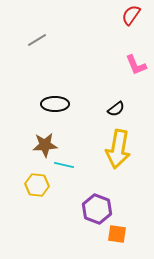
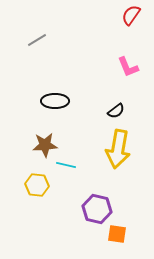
pink L-shape: moved 8 px left, 2 px down
black ellipse: moved 3 px up
black semicircle: moved 2 px down
cyan line: moved 2 px right
purple hexagon: rotated 8 degrees counterclockwise
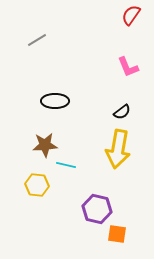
black semicircle: moved 6 px right, 1 px down
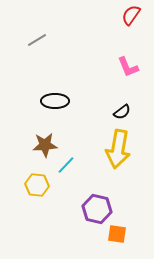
cyan line: rotated 60 degrees counterclockwise
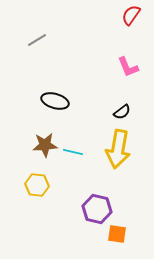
black ellipse: rotated 16 degrees clockwise
cyan line: moved 7 px right, 13 px up; rotated 60 degrees clockwise
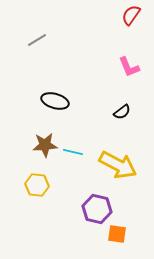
pink L-shape: moved 1 px right
yellow arrow: moved 16 px down; rotated 72 degrees counterclockwise
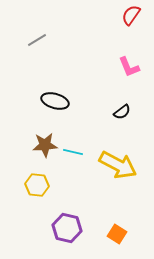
purple hexagon: moved 30 px left, 19 px down
orange square: rotated 24 degrees clockwise
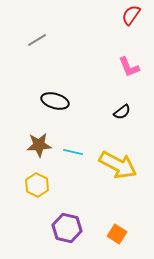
brown star: moved 6 px left
yellow hexagon: rotated 20 degrees clockwise
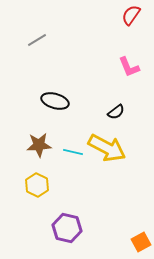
black semicircle: moved 6 px left
yellow arrow: moved 11 px left, 17 px up
orange square: moved 24 px right, 8 px down; rotated 30 degrees clockwise
